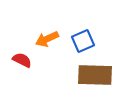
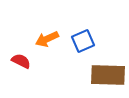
red semicircle: moved 1 px left, 1 px down
brown rectangle: moved 13 px right
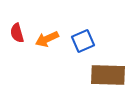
red semicircle: moved 4 px left, 28 px up; rotated 132 degrees counterclockwise
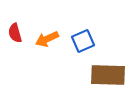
red semicircle: moved 2 px left
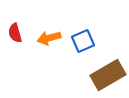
orange arrow: moved 2 px right, 1 px up; rotated 10 degrees clockwise
brown rectangle: rotated 32 degrees counterclockwise
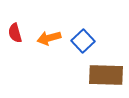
blue square: rotated 20 degrees counterclockwise
brown rectangle: moved 2 px left; rotated 32 degrees clockwise
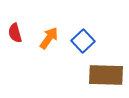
orange arrow: rotated 140 degrees clockwise
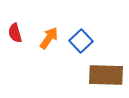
blue square: moved 2 px left
